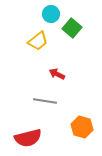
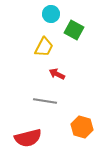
green square: moved 2 px right, 2 px down; rotated 12 degrees counterclockwise
yellow trapezoid: moved 6 px right, 6 px down; rotated 25 degrees counterclockwise
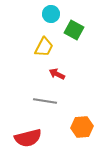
orange hexagon: rotated 20 degrees counterclockwise
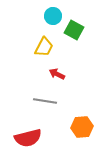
cyan circle: moved 2 px right, 2 px down
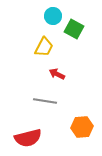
green square: moved 1 px up
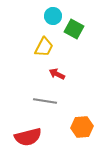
red semicircle: moved 1 px up
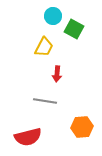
red arrow: rotated 112 degrees counterclockwise
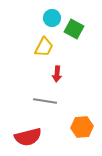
cyan circle: moved 1 px left, 2 px down
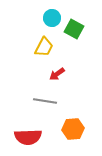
red arrow: rotated 49 degrees clockwise
orange hexagon: moved 9 px left, 2 px down
red semicircle: rotated 12 degrees clockwise
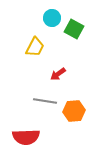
yellow trapezoid: moved 9 px left
red arrow: moved 1 px right
orange hexagon: moved 1 px right, 18 px up
red semicircle: moved 2 px left
